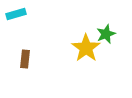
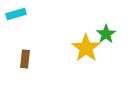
green star: rotated 12 degrees counterclockwise
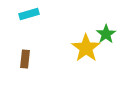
cyan rectangle: moved 13 px right
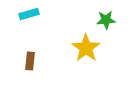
green star: moved 14 px up; rotated 30 degrees clockwise
brown rectangle: moved 5 px right, 2 px down
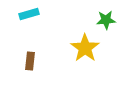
yellow star: moved 1 px left
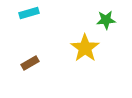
cyan rectangle: moved 1 px up
brown rectangle: moved 2 px down; rotated 54 degrees clockwise
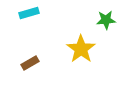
yellow star: moved 4 px left, 1 px down
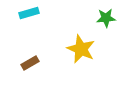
green star: moved 2 px up
yellow star: rotated 12 degrees counterclockwise
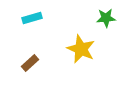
cyan rectangle: moved 3 px right, 5 px down
brown rectangle: rotated 12 degrees counterclockwise
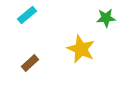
cyan rectangle: moved 5 px left, 3 px up; rotated 24 degrees counterclockwise
